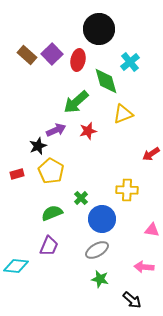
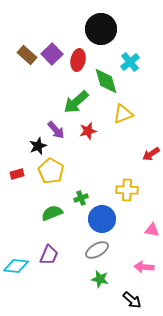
black circle: moved 2 px right
purple arrow: rotated 72 degrees clockwise
green cross: rotated 24 degrees clockwise
purple trapezoid: moved 9 px down
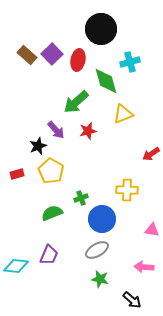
cyan cross: rotated 24 degrees clockwise
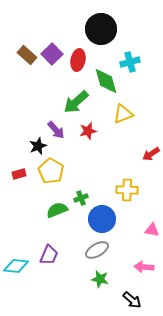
red rectangle: moved 2 px right
green semicircle: moved 5 px right, 3 px up
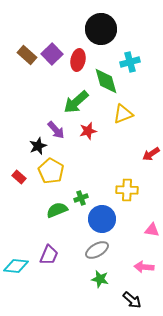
red rectangle: moved 3 px down; rotated 56 degrees clockwise
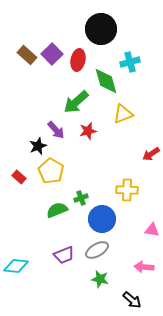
purple trapezoid: moved 15 px right; rotated 45 degrees clockwise
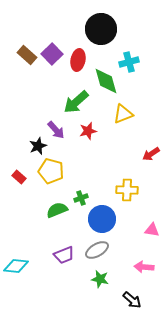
cyan cross: moved 1 px left
yellow pentagon: rotated 15 degrees counterclockwise
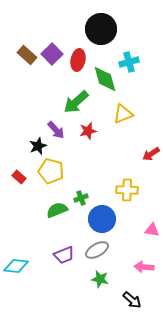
green diamond: moved 1 px left, 2 px up
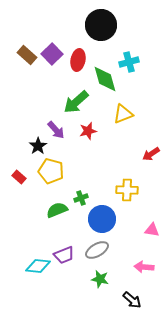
black circle: moved 4 px up
black star: rotated 12 degrees counterclockwise
cyan diamond: moved 22 px right
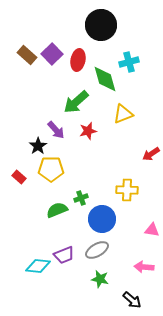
yellow pentagon: moved 2 px up; rotated 15 degrees counterclockwise
